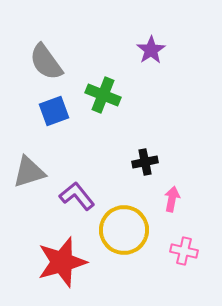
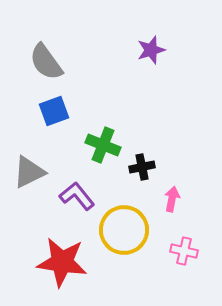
purple star: rotated 16 degrees clockwise
green cross: moved 50 px down
black cross: moved 3 px left, 5 px down
gray triangle: rotated 9 degrees counterclockwise
red star: rotated 24 degrees clockwise
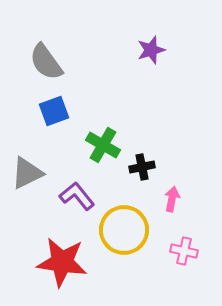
green cross: rotated 8 degrees clockwise
gray triangle: moved 2 px left, 1 px down
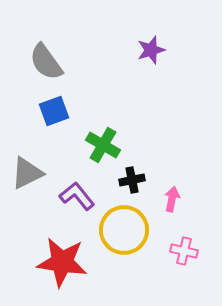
black cross: moved 10 px left, 13 px down
